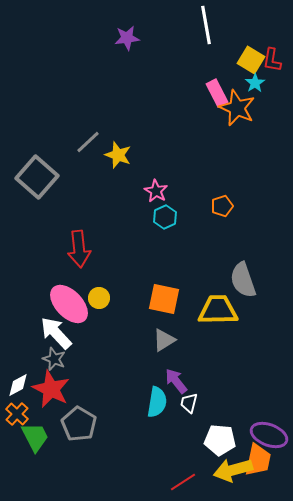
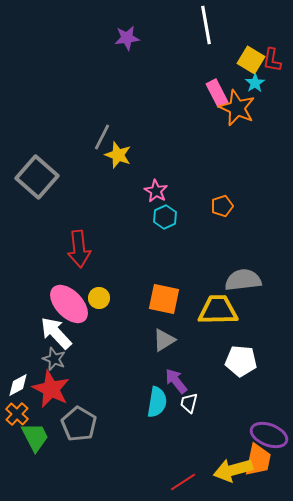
gray line: moved 14 px right, 5 px up; rotated 20 degrees counterclockwise
gray semicircle: rotated 102 degrees clockwise
white pentagon: moved 21 px right, 79 px up
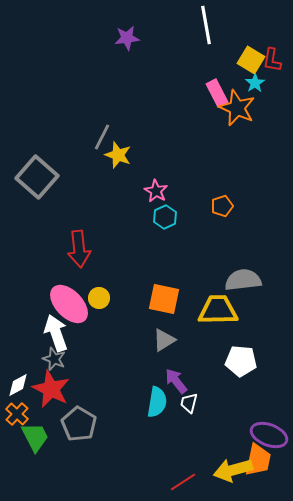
white arrow: rotated 24 degrees clockwise
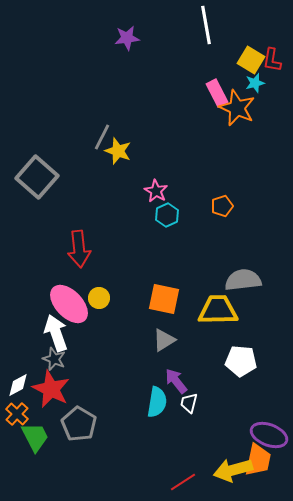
cyan star: rotated 18 degrees clockwise
yellow star: moved 4 px up
cyan hexagon: moved 2 px right, 2 px up
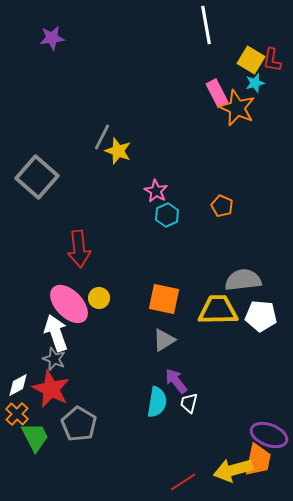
purple star: moved 75 px left
orange pentagon: rotated 30 degrees counterclockwise
white pentagon: moved 20 px right, 45 px up
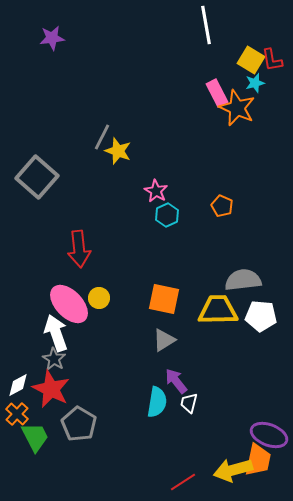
red L-shape: rotated 20 degrees counterclockwise
gray star: rotated 10 degrees clockwise
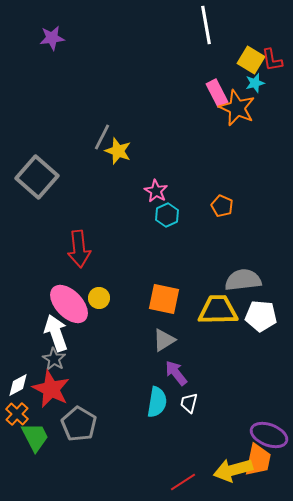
purple arrow: moved 8 px up
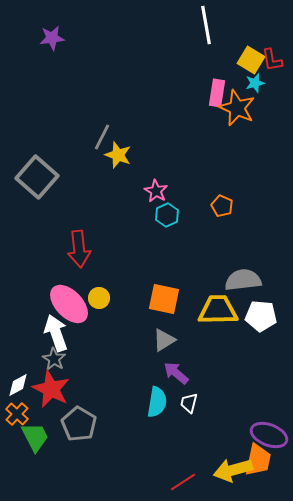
pink rectangle: rotated 36 degrees clockwise
yellow star: moved 4 px down
purple arrow: rotated 12 degrees counterclockwise
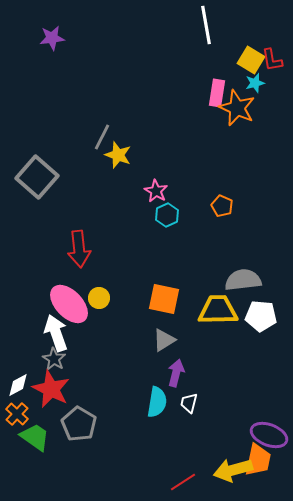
purple arrow: rotated 64 degrees clockwise
green trapezoid: rotated 28 degrees counterclockwise
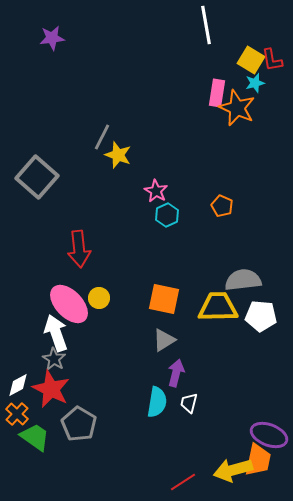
yellow trapezoid: moved 3 px up
